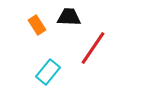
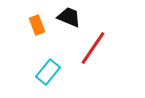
black trapezoid: rotated 20 degrees clockwise
orange rectangle: rotated 12 degrees clockwise
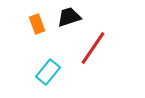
black trapezoid: rotated 40 degrees counterclockwise
orange rectangle: moved 1 px up
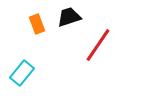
red line: moved 5 px right, 3 px up
cyan rectangle: moved 26 px left, 1 px down
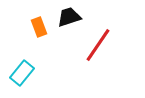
orange rectangle: moved 2 px right, 3 px down
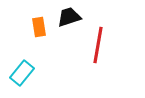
orange rectangle: rotated 12 degrees clockwise
red line: rotated 24 degrees counterclockwise
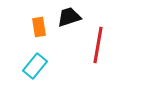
cyan rectangle: moved 13 px right, 7 px up
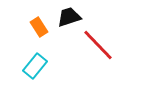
orange rectangle: rotated 24 degrees counterclockwise
red line: rotated 54 degrees counterclockwise
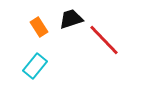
black trapezoid: moved 2 px right, 2 px down
red line: moved 6 px right, 5 px up
